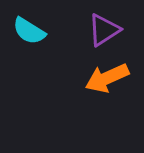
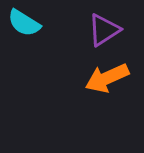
cyan semicircle: moved 5 px left, 8 px up
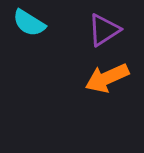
cyan semicircle: moved 5 px right
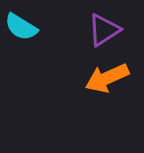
cyan semicircle: moved 8 px left, 4 px down
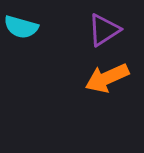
cyan semicircle: rotated 16 degrees counterclockwise
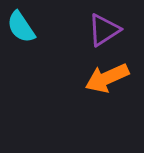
cyan semicircle: rotated 40 degrees clockwise
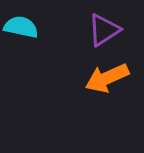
cyan semicircle: rotated 136 degrees clockwise
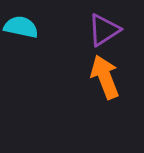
orange arrow: moved 2 px left, 1 px up; rotated 93 degrees clockwise
